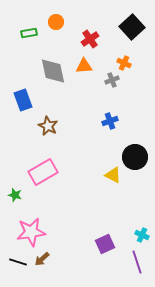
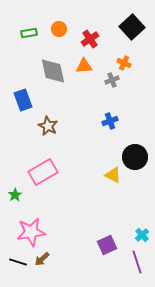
orange circle: moved 3 px right, 7 px down
green star: rotated 24 degrees clockwise
cyan cross: rotated 24 degrees clockwise
purple square: moved 2 px right, 1 px down
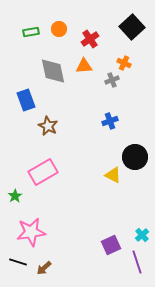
green rectangle: moved 2 px right, 1 px up
blue rectangle: moved 3 px right
green star: moved 1 px down
purple square: moved 4 px right
brown arrow: moved 2 px right, 9 px down
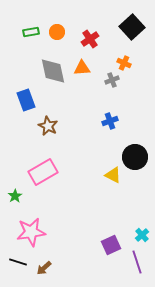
orange circle: moved 2 px left, 3 px down
orange triangle: moved 2 px left, 2 px down
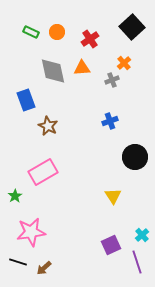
green rectangle: rotated 35 degrees clockwise
orange cross: rotated 24 degrees clockwise
yellow triangle: moved 21 px down; rotated 30 degrees clockwise
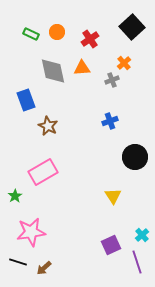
green rectangle: moved 2 px down
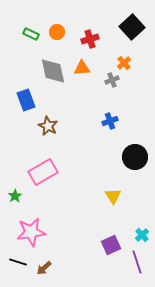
red cross: rotated 18 degrees clockwise
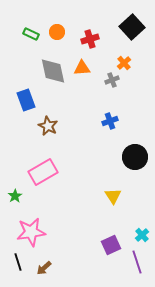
black line: rotated 54 degrees clockwise
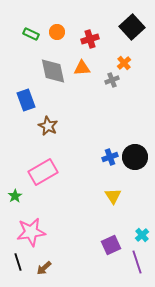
blue cross: moved 36 px down
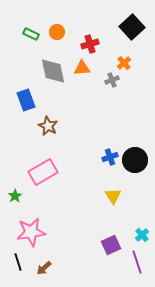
red cross: moved 5 px down
black circle: moved 3 px down
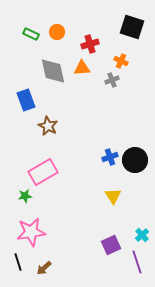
black square: rotated 30 degrees counterclockwise
orange cross: moved 3 px left, 2 px up; rotated 24 degrees counterclockwise
green star: moved 10 px right; rotated 24 degrees clockwise
